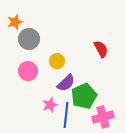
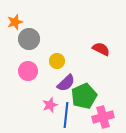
red semicircle: rotated 36 degrees counterclockwise
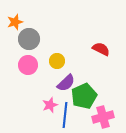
pink circle: moved 6 px up
blue line: moved 1 px left
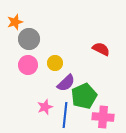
yellow circle: moved 2 px left, 2 px down
pink star: moved 5 px left, 2 px down
pink cross: rotated 20 degrees clockwise
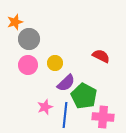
red semicircle: moved 7 px down
green pentagon: rotated 20 degrees counterclockwise
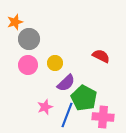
green pentagon: moved 2 px down
blue line: moved 2 px right; rotated 15 degrees clockwise
